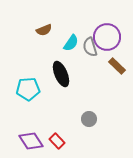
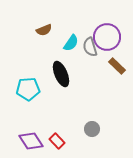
gray circle: moved 3 px right, 10 px down
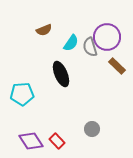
cyan pentagon: moved 6 px left, 5 px down
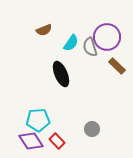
cyan pentagon: moved 16 px right, 26 px down
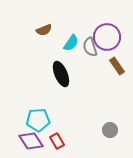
brown rectangle: rotated 12 degrees clockwise
gray circle: moved 18 px right, 1 px down
red rectangle: rotated 14 degrees clockwise
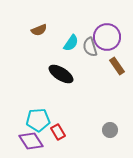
brown semicircle: moved 5 px left
black ellipse: rotated 35 degrees counterclockwise
red rectangle: moved 1 px right, 9 px up
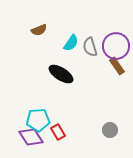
purple circle: moved 9 px right, 9 px down
purple diamond: moved 4 px up
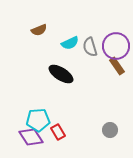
cyan semicircle: moved 1 px left; rotated 30 degrees clockwise
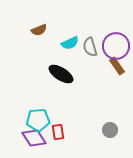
red rectangle: rotated 21 degrees clockwise
purple diamond: moved 3 px right, 1 px down
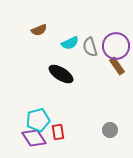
cyan pentagon: rotated 10 degrees counterclockwise
